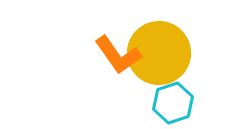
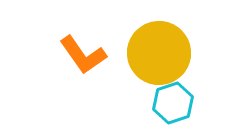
orange L-shape: moved 35 px left
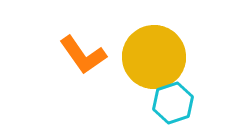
yellow circle: moved 5 px left, 4 px down
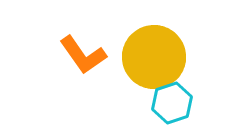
cyan hexagon: moved 1 px left
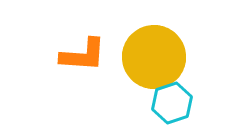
orange L-shape: rotated 51 degrees counterclockwise
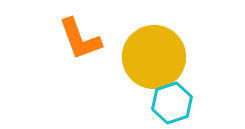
orange L-shape: moved 3 px left, 16 px up; rotated 66 degrees clockwise
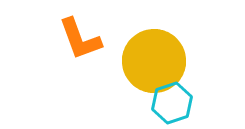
yellow circle: moved 4 px down
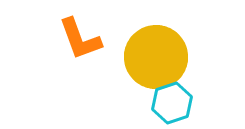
yellow circle: moved 2 px right, 4 px up
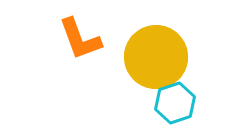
cyan hexagon: moved 3 px right
